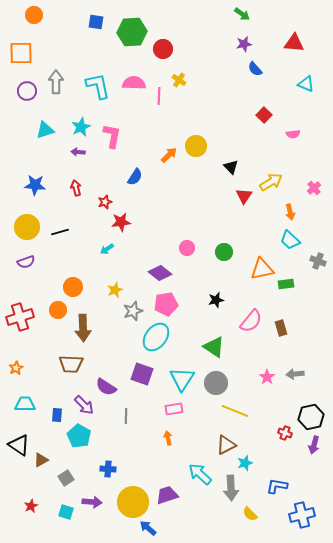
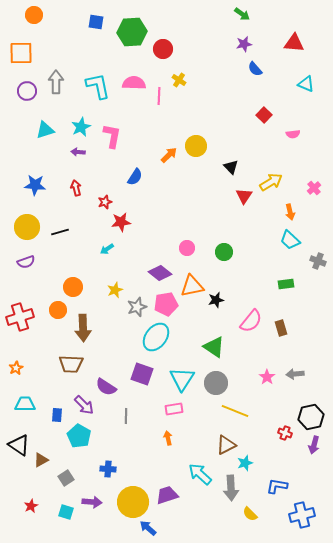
orange triangle at (262, 269): moved 70 px left, 17 px down
gray star at (133, 311): moved 4 px right, 4 px up
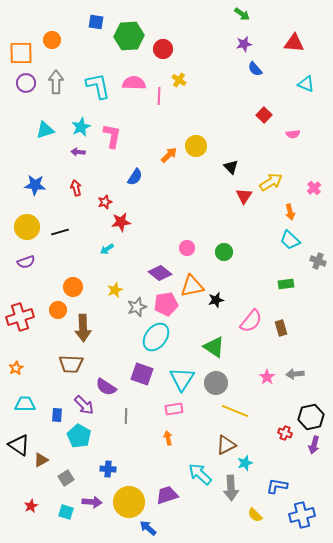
orange circle at (34, 15): moved 18 px right, 25 px down
green hexagon at (132, 32): moved 3 px left, 4 px down
purple circle at (27, 91): moved 1 px left, 8 px up
yellow circle at (133, 502): moved 4 px left
yellow semicircle at (250, 514): moved 5 px right, 1 px down
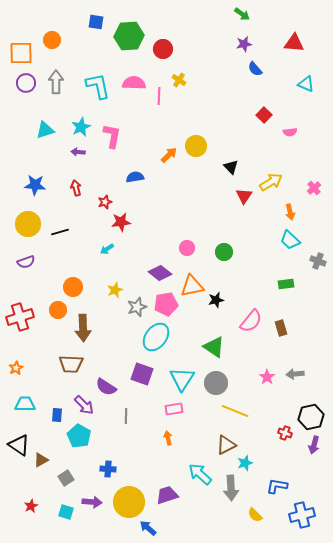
pink semicircle at (293, 134): moved 3 px left, 2 px up
blue semicircle at (135, 177): rotated 132 degrees counterclockwise
yellow circle at (27, 227): moved 1 px right, 3 px up
